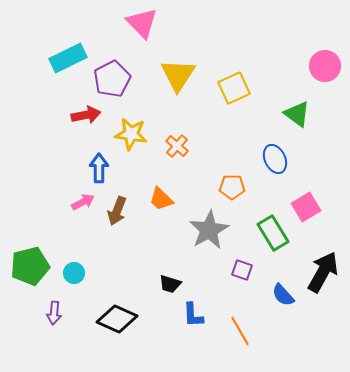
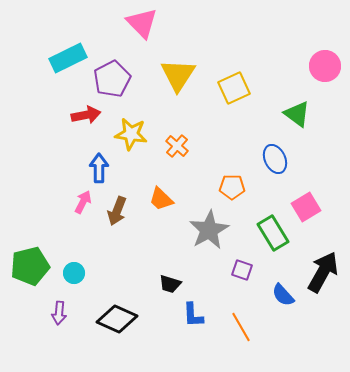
pink arrow: rotated 35 degrees counterclockwise
purple arrow: moved 5 px right
orange line: moved 1 px right, 4 px up
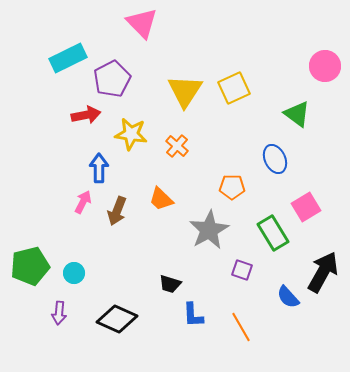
yellow triangle: moved 7 px right, 16 px down
blue semicircle: moved 5 px right, 2 px down
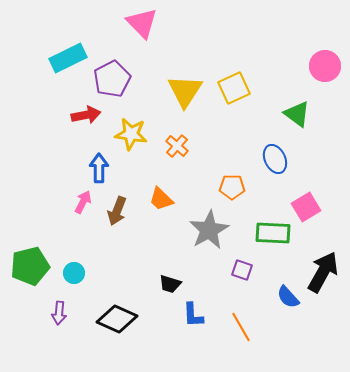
green rectangle: rotated 56 degrees counterclockwise
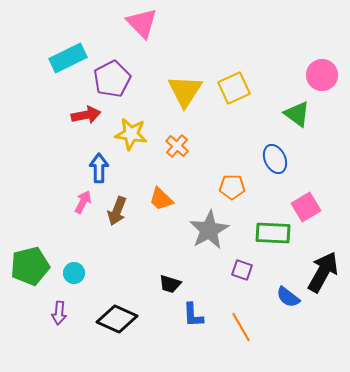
pink circle: moved 3 px left, 9 px down
blue semicircle: rotated 10 degrees counterclockwise
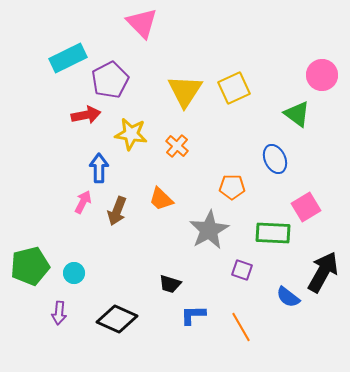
purple pentagon: moved 2 px left, 1 px down
blue L-shape: rotated 92 degrees clockwise
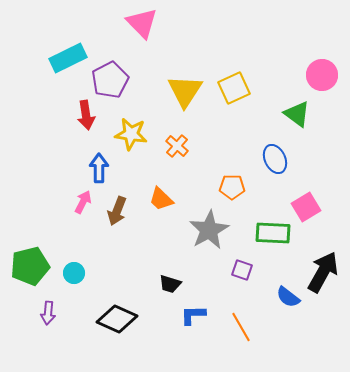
red arrow: rotated 92 degrees clockwise
purple arrow: moved 11 px left
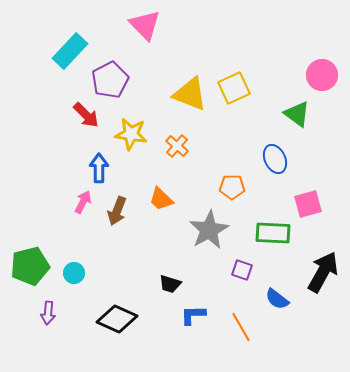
pink triangle: moved 3 px right, 2 px down
cyan rectangle: moved 2 px right, 7 px up; rotated 21 degrees counterclockwise
yellow triangle: moved 5 px right, 3 px down; rotated 42 degrees counterclockwise
red arrow: rotated 36 degrees counterclockwise
pink square: moved 2 px right, 3 px up; rotated 16 degrees clockwise
blue semicircle: moved 11 px left, 2 px down
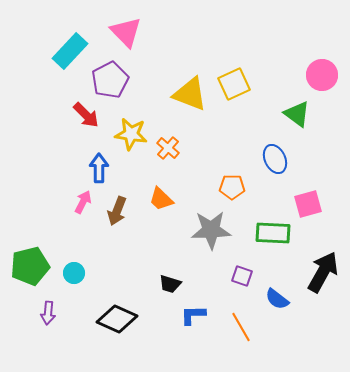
pink triangle: moved 19 px left, 7 px down
yellow square: moved 4 px up
orange cross: moved 9 px left, 2 px down
gray star: moved 2 px right; rotated 27 degrees clockwise
purple square: moved 6 px down
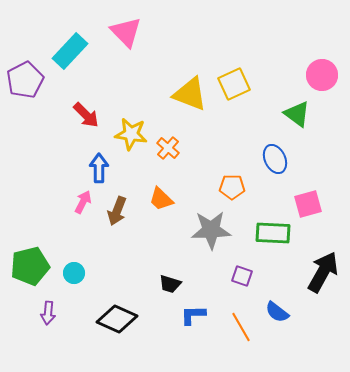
purple pentagon: moved 85 px left
blue semicircle: moved 13 px down
